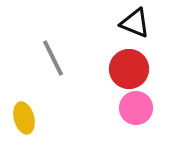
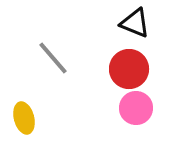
gray line: rotated 15 degrees counterclockwise
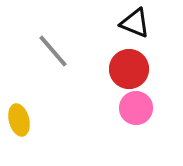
gray line: moved 7 px up
yellow ellipse: moved 5 px left, 2 px down
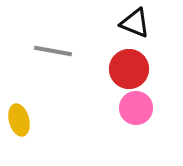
gray line: rotated 39 degrees counterclockwise
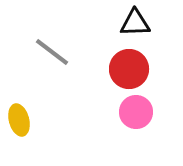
black triangle: rotated 24 degrees counterclockwise
gray line: moved 1 px left, 1 px down; rotated 27 degrees clockwise
pink circle: moved 4 px down
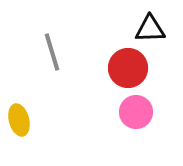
black triangle: moved 15 px right, 6 px down
gray line: rotated 36 degrees clockwise
red circle: moved 1 px left, 1 px up
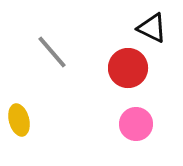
black triangle: moved 2 px right, 1 px up; rotated 28 degrees clockwise
gray line: rotated 24 degrees counterclockwise
pink circle: moved 12 px down
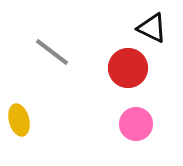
gray line: rotated 12 degrees counterclockwise
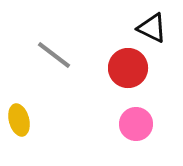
gray line: moved 2 px right, 3 px down
